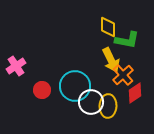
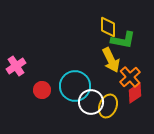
green L-shape: moved 4 px left
orange cross: moved 7 px right, 2 px down
yellow ellipse: rotated 20 degrees clockwise
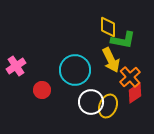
cyan circle: moved 16 px up
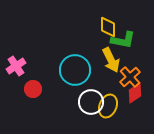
red circle: moved 9 px left, 1 px up
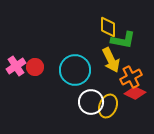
orange cross: moved 1 px right; rotated 15 degrees clockwise
red circle: moved 2 px right, 22 px up
red diamond: rotated 60 degrees clockwise
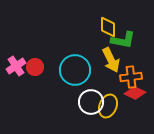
orange cross: rotated 20 degrees clockwise
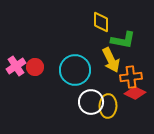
yellow diamond: moved 7 px left, 5 px up
yellow ellipse: rotated 20 degrees counterclockwise
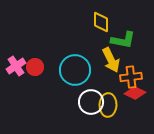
yellow ellipse: moved 1 px up
